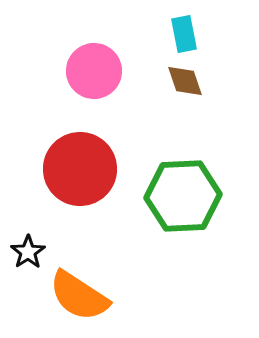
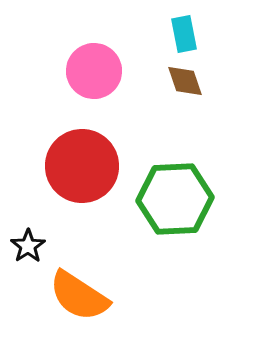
red circle: moved 2 px right, 3 px up
green hexagon: moved 8 px left, 3 px down
black star: moved 6 px up
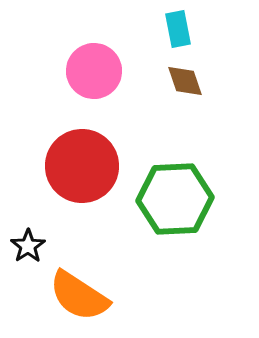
cyan rectangle: moved 6 px left, 5 px up
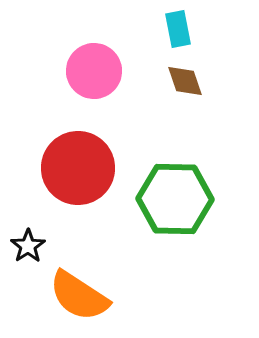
red circle: moved 4 px left, 2 px down
green hexagon: rotated 4 degrees clockwise
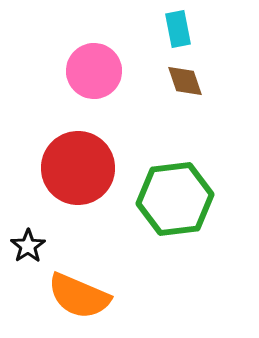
green hexagon: rotated 8 degrees counterclockwise
orange semicircle: rotated 10 degrees counterclockwise
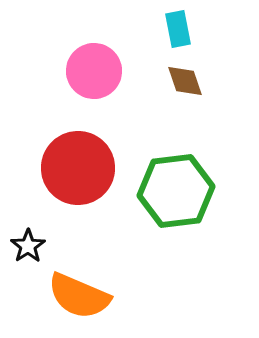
green hexagon: moved 1 px right, 8 px up
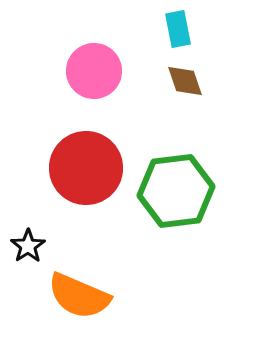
red circle: moved 8 px right
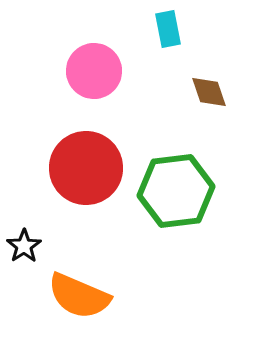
cyan rectangle: moved 10 px left
brown diamond: moved 24 px right, 11 px down
black star: moved 4 px left
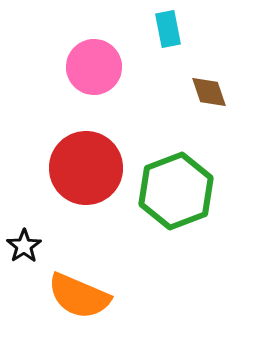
pink circle: moved 4 px up
green hexagon: rotated 14 degrees counterclockwise
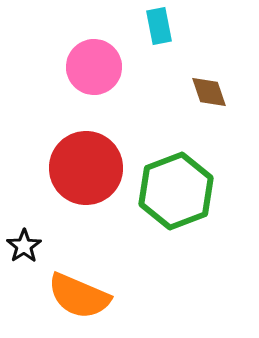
cyan rectangle: moved 9 px left, 3 px up
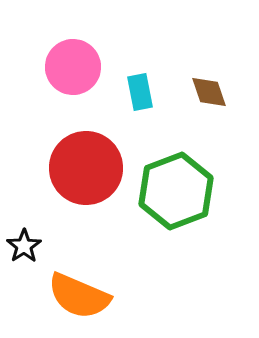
cyan rectangle: moved 19 px left, 66 px down
pink circle: moved 21 px left
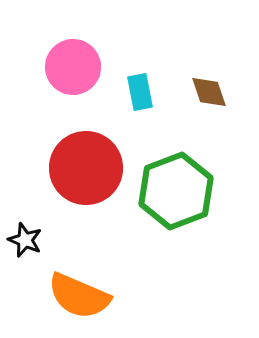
black star: moved 1 px right, 6 px up; rotated 16 degrees counterclockwise
